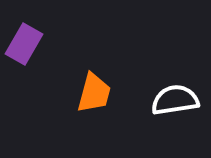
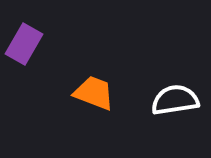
orange trapezoid: rotated 84 degrees counterclockwise
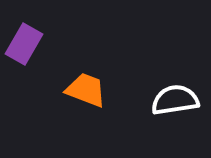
orange trapezoid: moved 8 px left, 3 px up
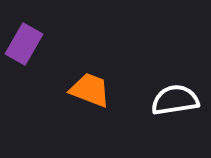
orange trapezoid: moved 4 px right
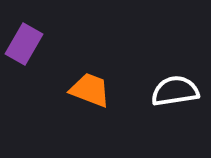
white semicircle: moved 9 px up
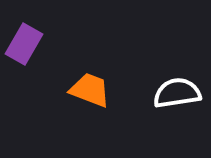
white semicircle: moved 2 px right, 2 px down
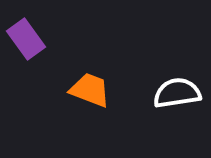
purple rectangle: moved 2 px right, 5 px up; rotated 66 degrees counterclockwise
